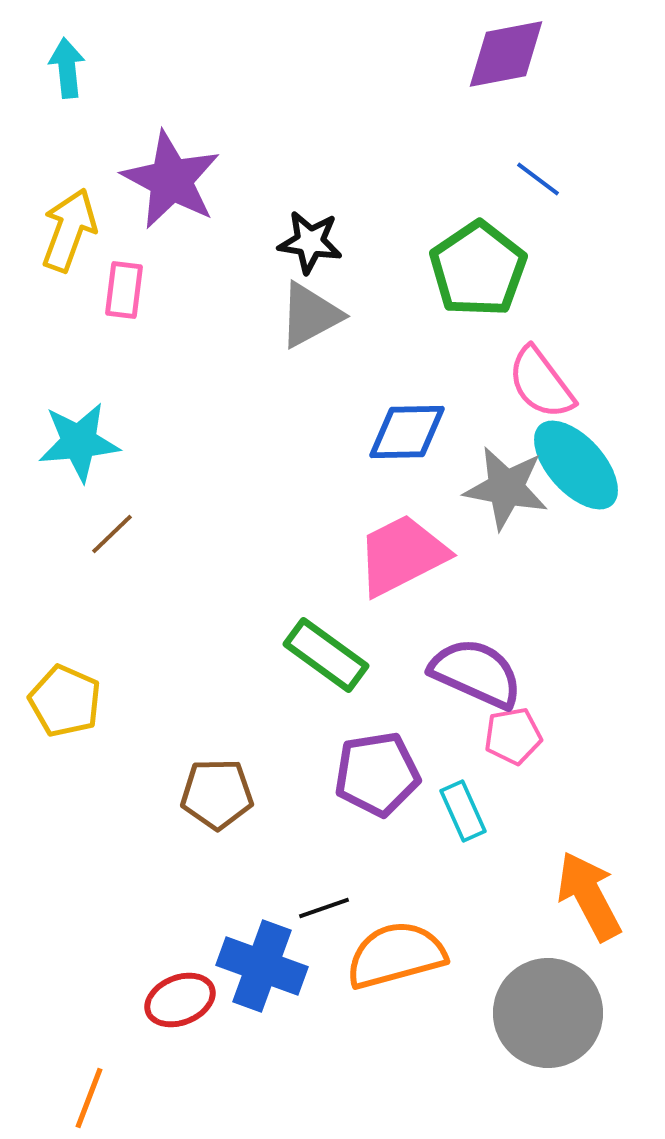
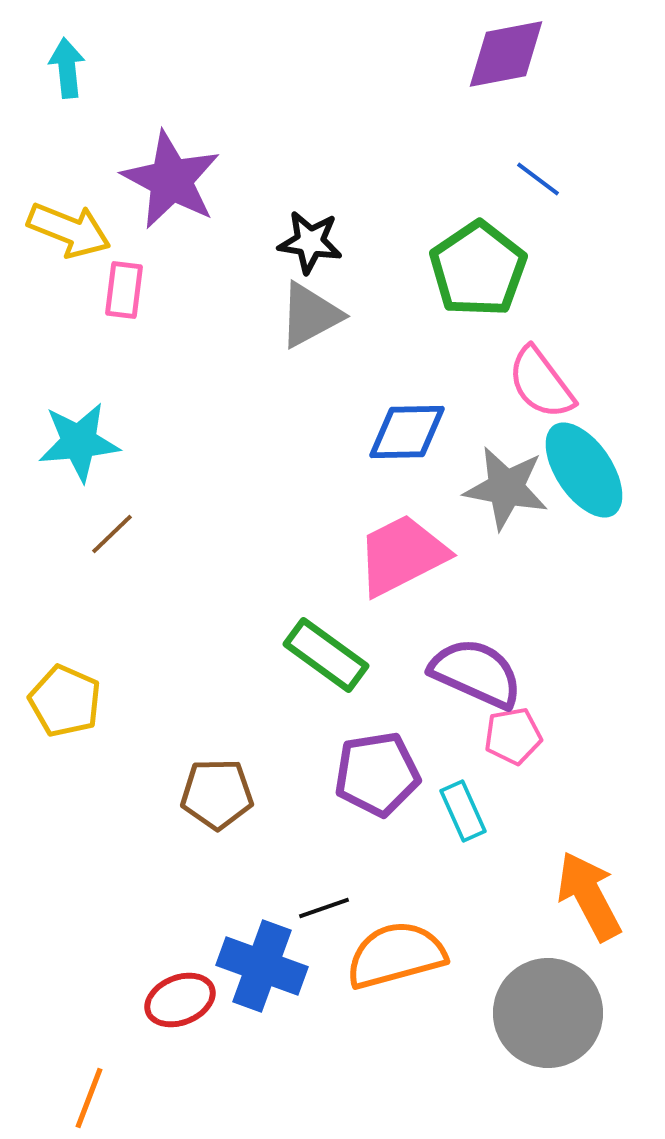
yellow arrow: rotated 92 degrees clockwise
cyan ellipse: moved 8 px right, 5 px down; rotated 8 degrees clockwise
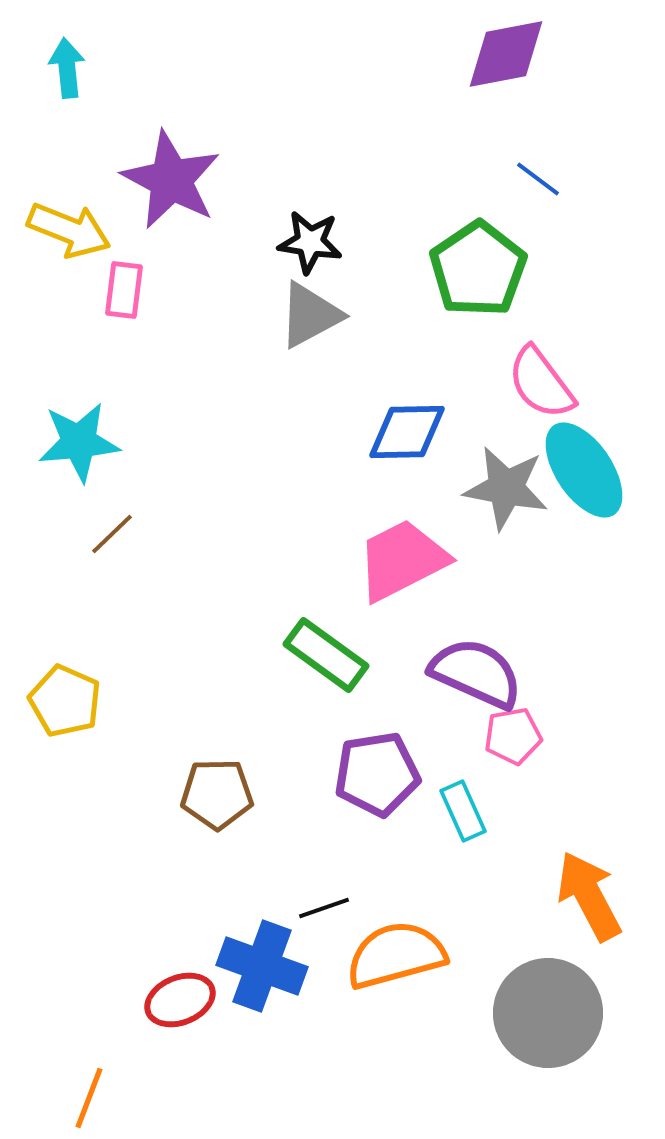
pink trapezoid: moved 5 px down
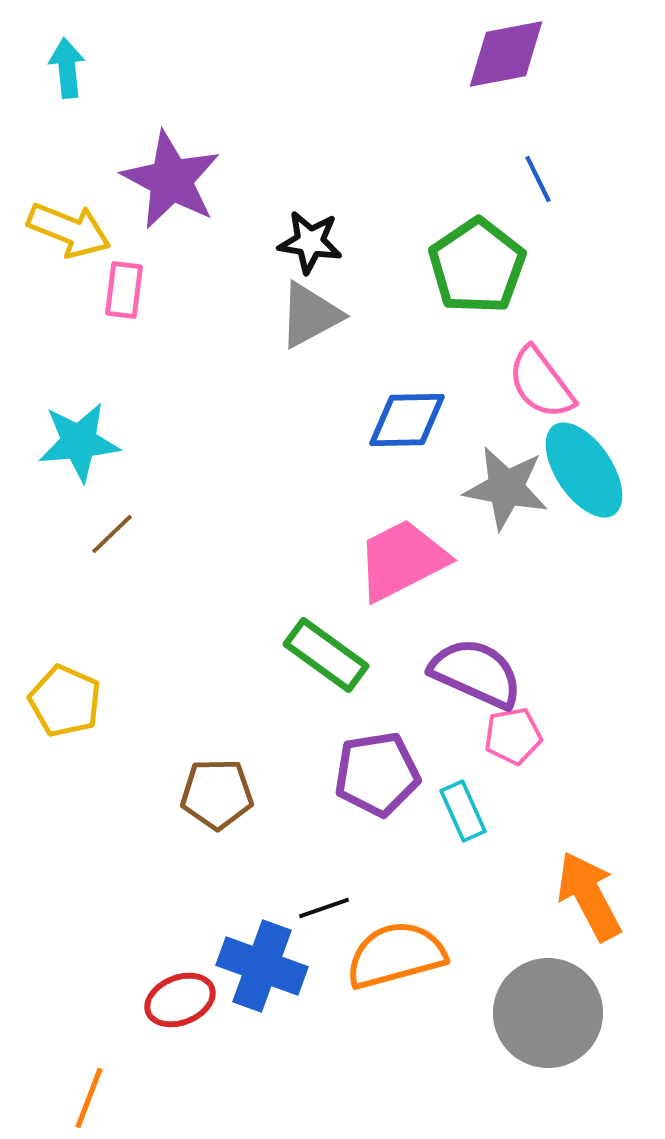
blue line: rotated 27 degrees clockwise
green pentagon: moved 1 px left, 3 px up
blue diamond: moved 12 px up
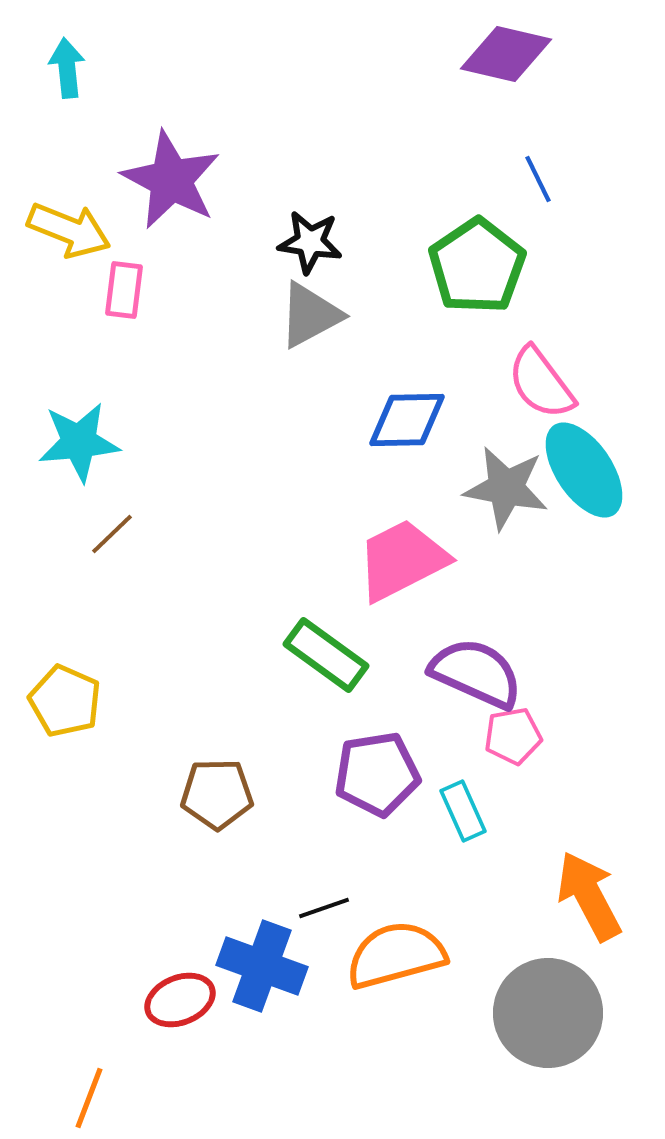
purple diamond: rotated 24 degrees clockwise
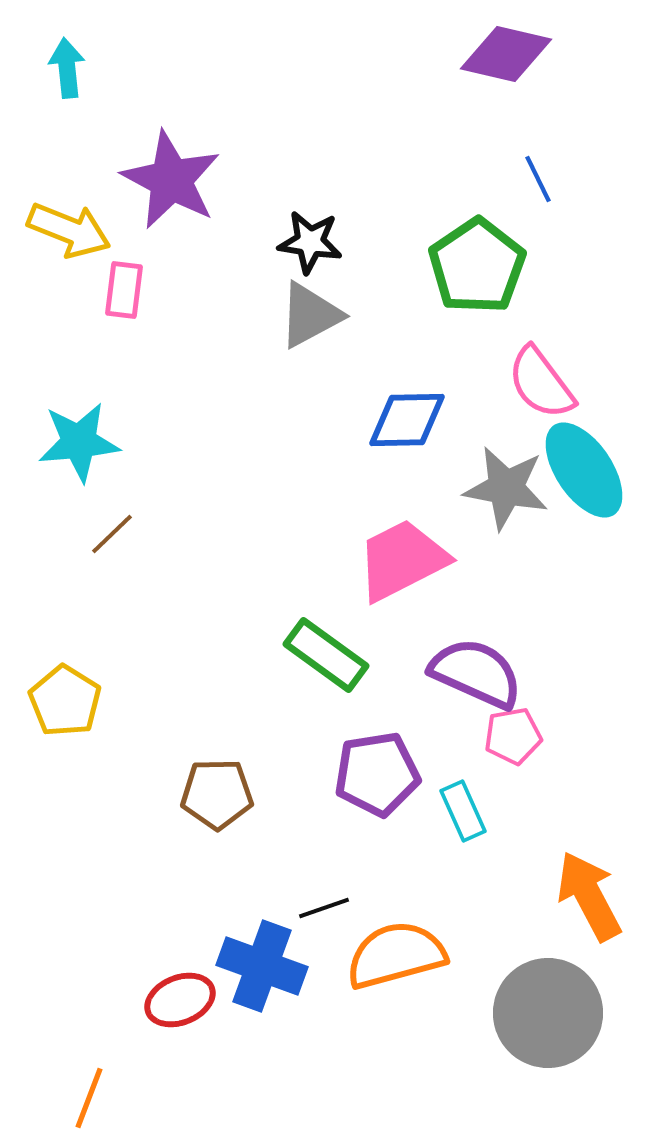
yellow pentagon: rotated 8 degrees clockwise
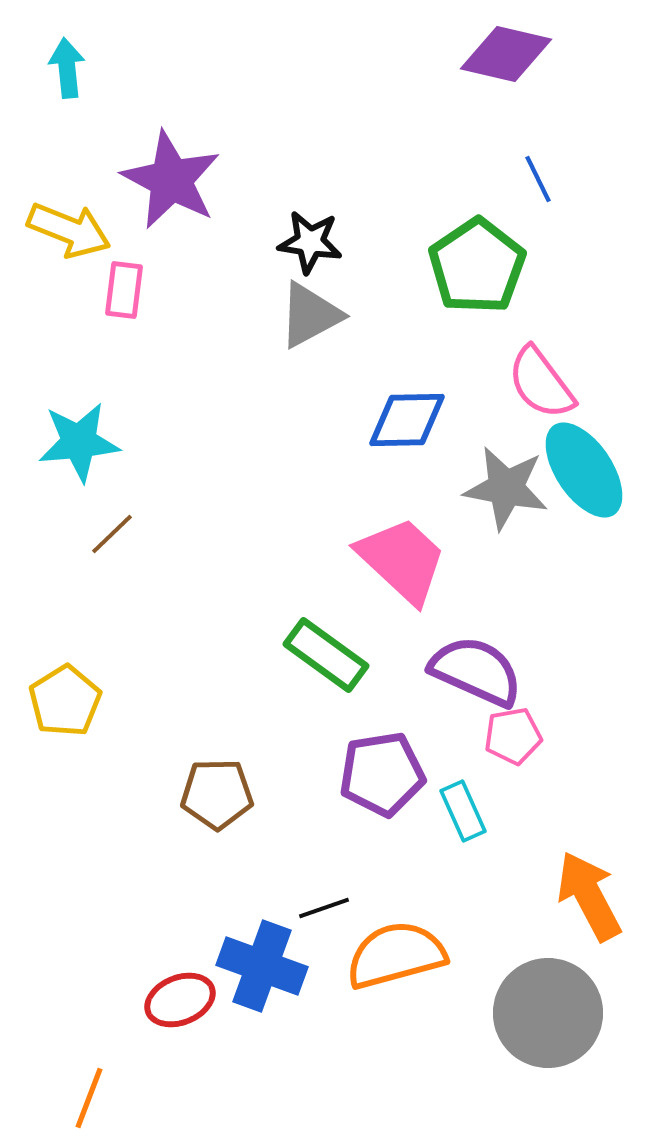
pink trapezoid: rotated 70 degrees clockwise
purple semicircle: moved 2 px up
yellow pentagon: rotated 8 degrees clockwise
purple pentagon: moved 5 px right
